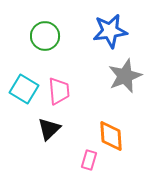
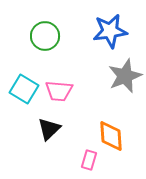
pink trapezoid: rotated 100 degrees clockwise
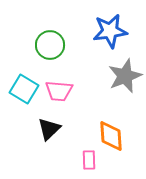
green circle: moved 5 px right, 9 px down
pink rectangle: rotated 18 degrees counterclockwise
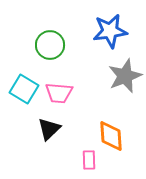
pink trapezoid: moved 2 px down
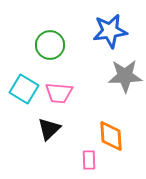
gray star: rotated 20 degrees clockwise
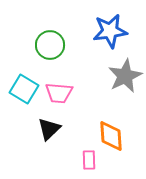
gray star: rotated 24 degrees counterclockwise
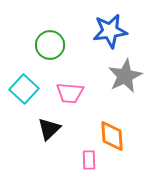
cyan square: rotated 12 degrees clockwise
pink trapezoid: moved 11 px right
orange diamond: moved 1 px right
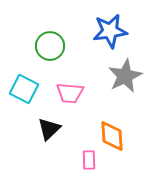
green circle: moved 1 px down
cyan square: rotated 16 degrees counterclockwise
